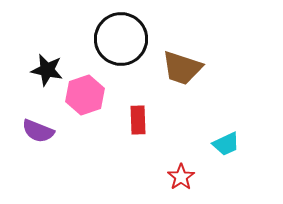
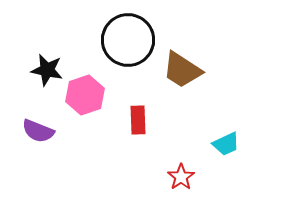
black circle: moved 7 px right, 1 px down
brown trapezoid: moved 2 px down; rotated 15 degrees clockwise
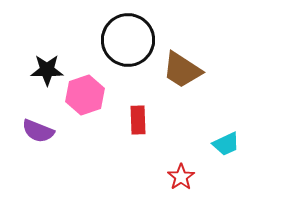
black star: rotated 12 degrees counterclockwise
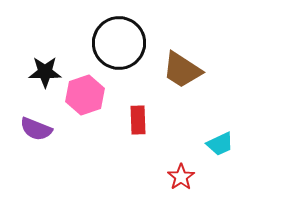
black circle: moved 9 px left, 3 px down
black star: moved 2 px left, 2 px down
purple semicircle: moved 2 px left, 2 px up
cyan trapezoid: moved 6 px left
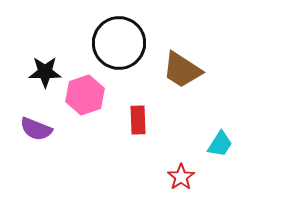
cyan trapezoid: rotated 32 degrees counterclockwise
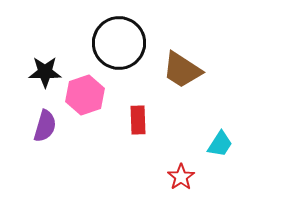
purple semicircle: moved 9 px right, 3 px up; rotated 96 degrees counterclockwise
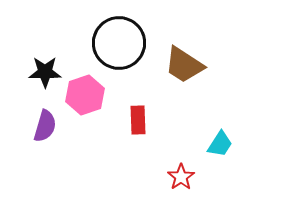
brown trapezoid: moved 2 px right, 5 px up
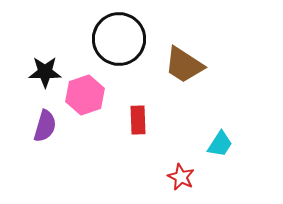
black circle: moved 4 px up
red star: rotated 12 degrees counterclockwise
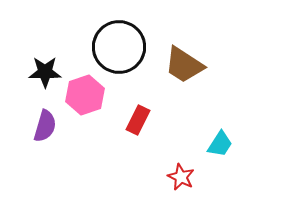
black circle: moved 8 px down
red rectangle: rotated 28 degrees clockwise
